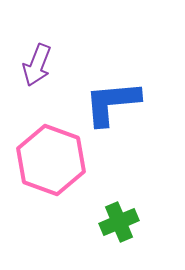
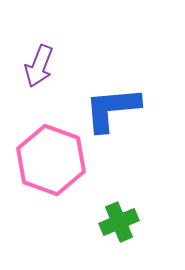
purple arrow: moved 2 px right, 1 px down
blue L-shape: moved 6 px down
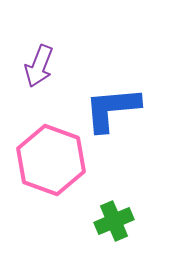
green cross: moved 5 px left, 1 px up
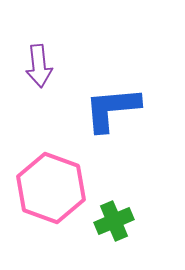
purple arrow: rotated 27 degrees counterclockwise
pink hexagon: moved 28 px down
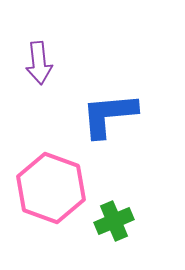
purple arrow: moved 3 px up
blue L-shape: moved 3 px left, 6 px down
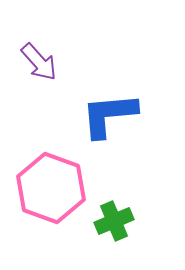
purple arrow: moved 1 px up; rotated 36 degrees counterclockwise
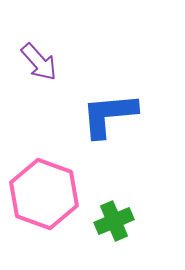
pink hexagon: moved 7 px left, 6 px down
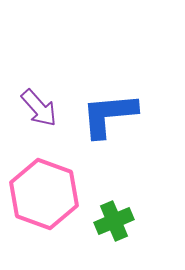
purple arrow: moved 46 px down
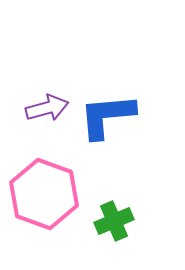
purple arrow: moved 8 px right; rotated 63 degrees counterclockwise
blue L-shape: moved 2 px left, 1 px down
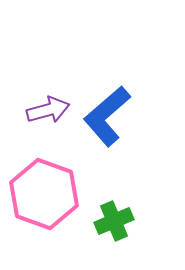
purple arrow: moved 1 px right, 2 px down
blue L-shape: rotated 36 degrees counterclockwise
